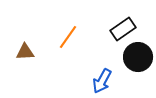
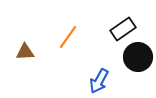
blue arrow: moved 3 px left
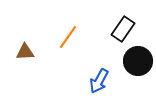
black rectangle: rotated 20 degrees counterclockwise
black circle: moved 4 px down
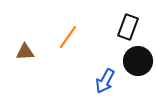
black rectangle: moved 5 px right, 2 px up; rotated 15 degrees counterclockwise
blue arrow: moved 6 px right
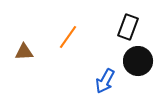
brown triangle: moved 1 px left
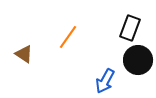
black rectangle: moved 2 px right, 1 px down
brown triangle: moved 2 px down; rotated 36 degrees clockwise
black circle: moved 1 px up
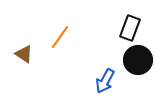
orange line: moved 8 px left
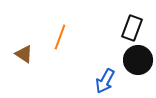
black rectangle: moved 2 px right
orange line: rotated 15 degrees counterclockwise
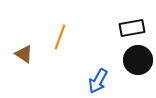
black rectangle: rotated 60 degrees clockwise
blue arrow: moved 7 px left
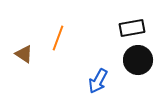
orange line: moved 2 px left, 1 px down
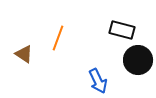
black rectangle: moved 10 px left, 2 px down; rotated 25 degrees clockwise
blue arrow: rotated 55 degrees counterclockwise
